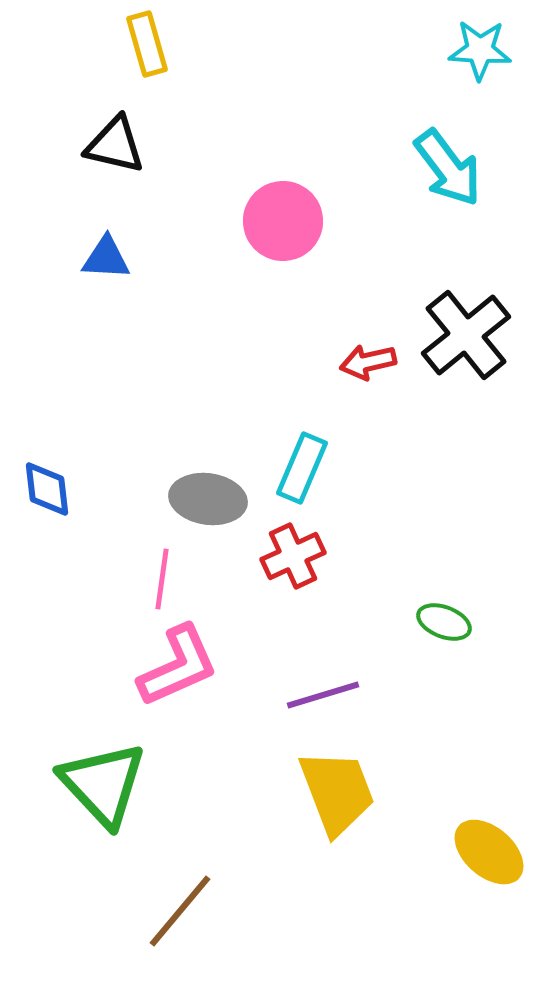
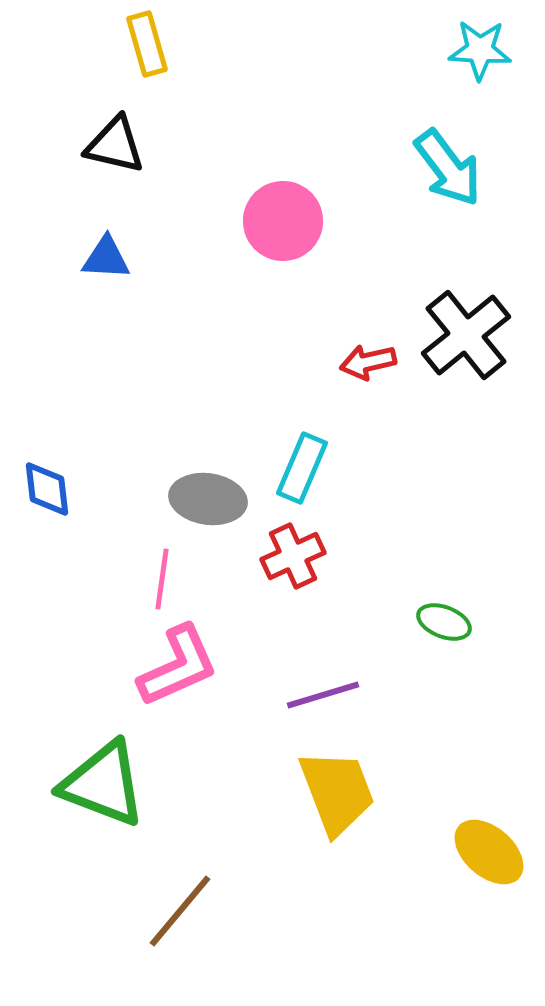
green triangle: rotated 26 degrees counterclockwise
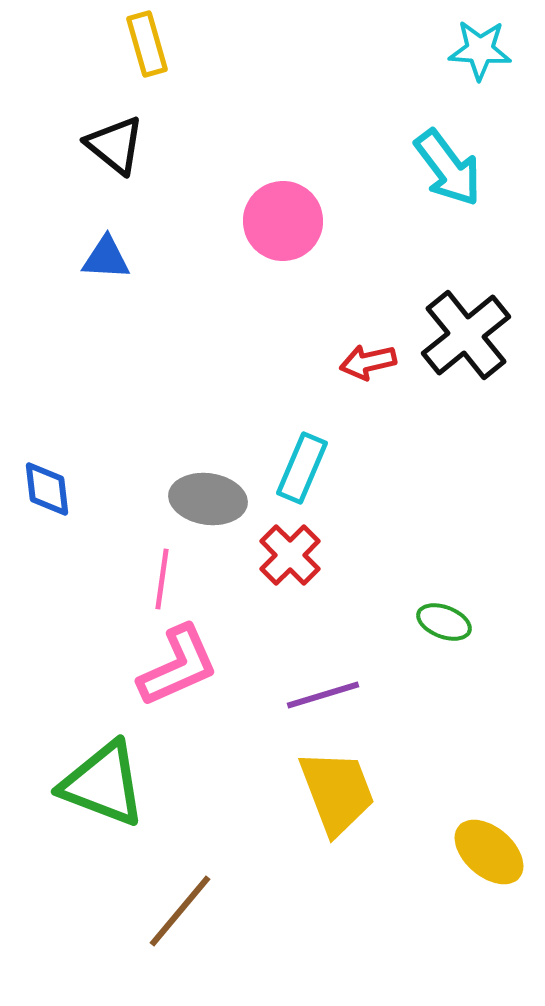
black triangle: rotated 26 degrees clockwise
red cross: moved 3 px left, 1 px up; rotated 20 degrees counterclockwise
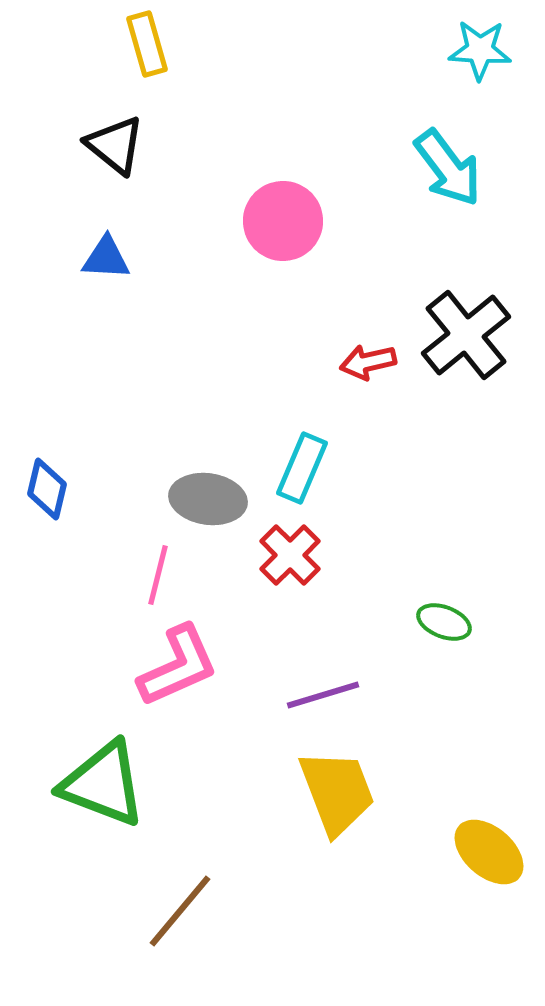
blue diamond: rotated 20 degrees clockwise
pink line: moved 4 px left, 4 px up; rotated 6 degrees clockwise
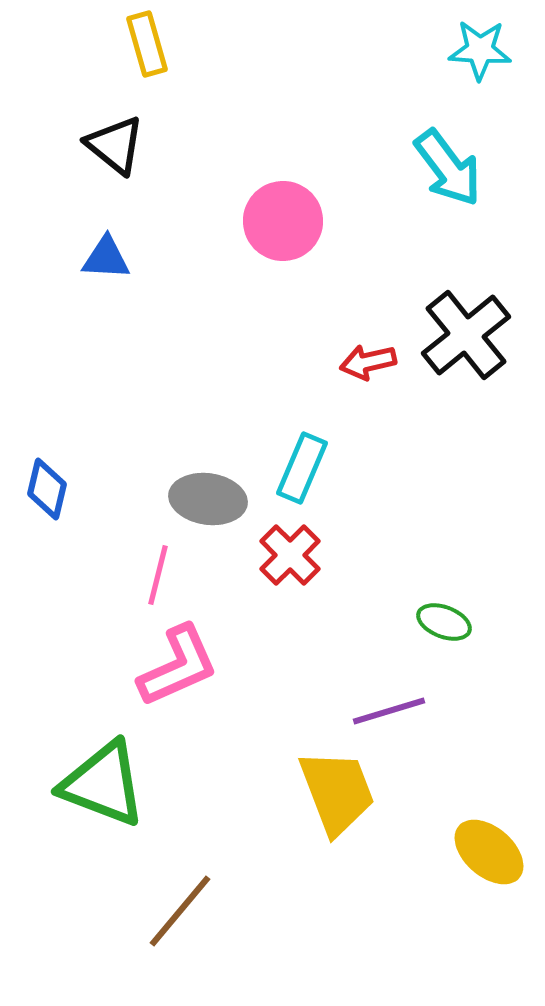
purple line: moved 66 px right, 16 px down
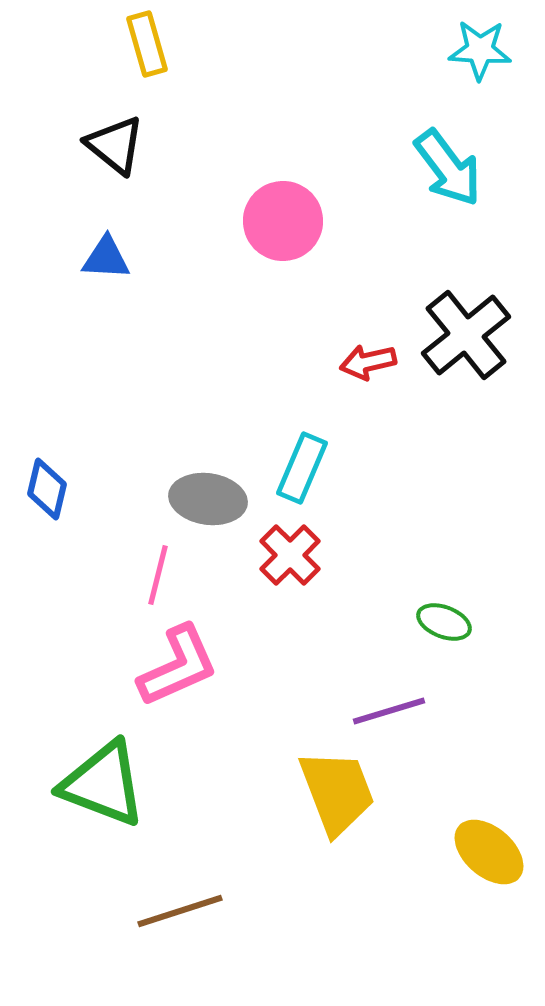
brown line: rotated 32 degrees clockwise
